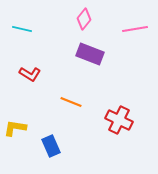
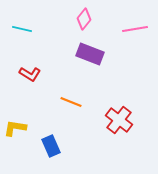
red cross: rotated 12 degrees clockwise
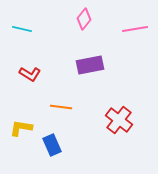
purple rectangle: moved 11 px down; rotated 32 degrees counterclockwise
orange line: moved 10 px left, 5 px down; rotated 15 degrees counterclockwise
yellow L-shape: moved 6 px right
blue rectangle: moved 1 px right, 1 px up
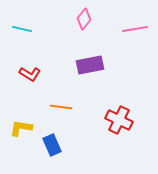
red cross: rotated 12 degrees counterclockwise
